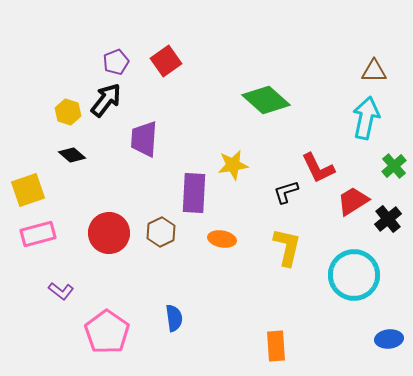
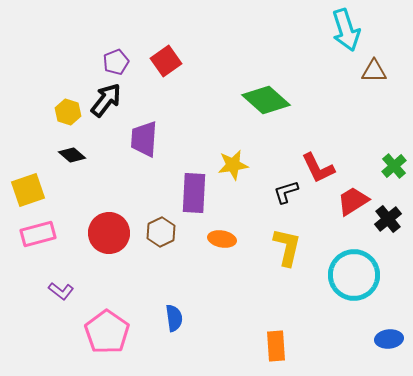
cyan arrow: moved 20 px left, 88 px up; rotated 150 degrees clockwise
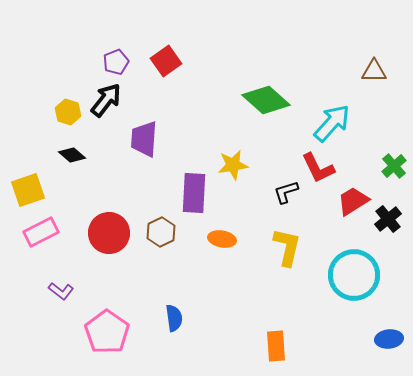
cyan arrow: moved 14 px left, 93 px down; rotated 120 degrees counterclockwise
pink rectangle: moved 3 px right, 2 px up; rotated 12 degrees counterclockwise
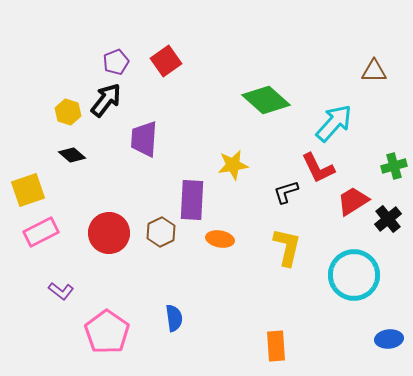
cyan arrow: moved 2 px right
green cross: rotated 25 degrees clockwise
purple rectangle: moved 2 px left, 7 px down
orange ellipse: moved 2 px left
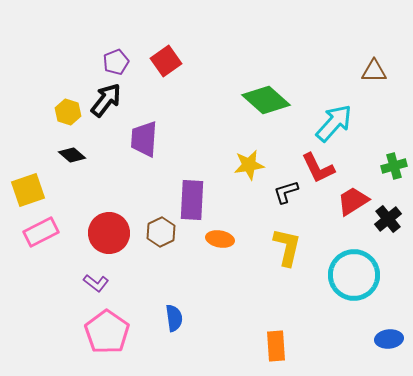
yellow star: moved 16 px right
purple L-shape: moved 35 px right, 8 px up
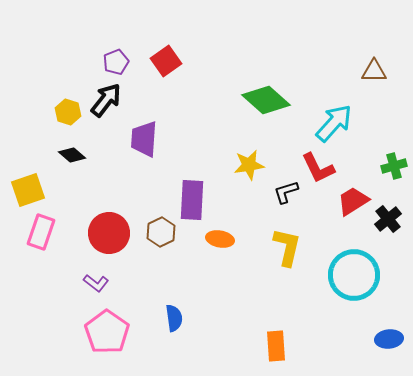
pink rectangle: rotated 44 degrees counterclockwise
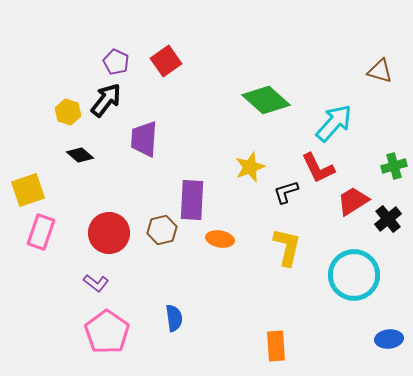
purple pentagon: rotated 25 degrees counterclockwise
brown triangle: moved 6 px right; rotated 16 degrees clockwise
black diamond: moved 8 px right
yellow star: moved 1 px right, 2 px down; rotated 12 degrees counterclockwise
brown hexagon: moved 1 px right, 2 px up; rotated 12 degrees clockwise
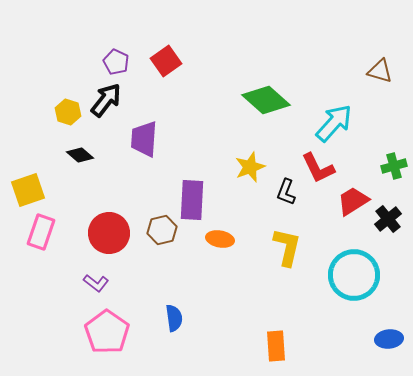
black L-shape: rotated 52 degrees counterclockwise
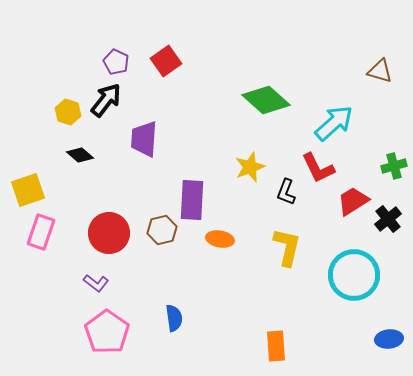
cyan arrow: rotated 6 degrees clockwise
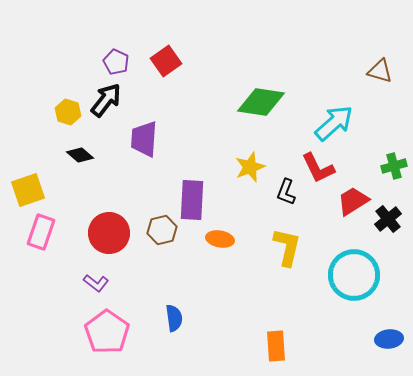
green diamond: moved 5 px left, 2 px down; rotated 33 degrees counterclockwise
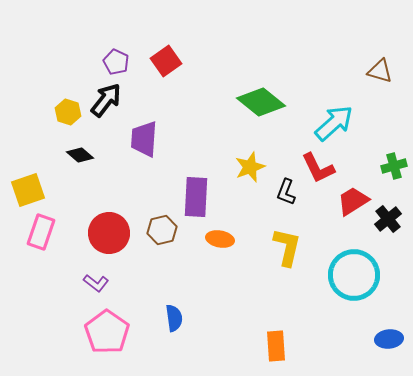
green diamond: rotated 30 degrees clockwise
purple rectangle: moved 4 px right, 3 px up
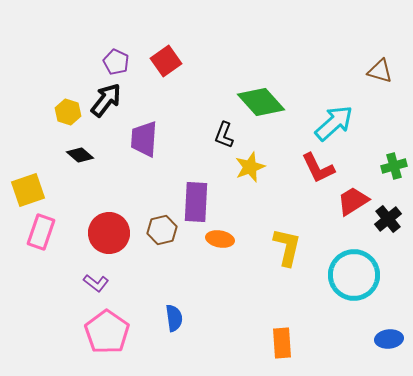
green diamond: rotated 9 degrees clockwise
black L-shape: moved 62 px left, 57 px up
purple rectangle: moved 5 px down
orange rectangle: moved 6 px right, 3 px up
